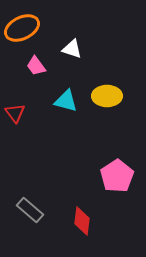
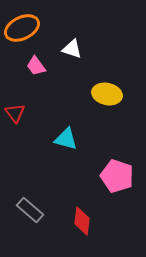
yellow ellipse: moved 2 px up; rotated 12 degrees clockwise
cyan triangle: moved 38 px down
pink pentagon: rotated 20 degrees counterclockwise
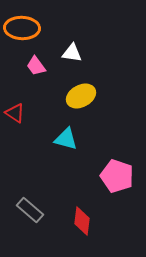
orange ellipse: rotated 28 degrees clockwise
white triangle: moved 4 px down; rotated 10 degrees counterclockwise
yellow ellipse: moved 26 px left, 2 px down; rotated 40 degrees counterclockwise
red triangle: rotated 20 degrees counterclockwise
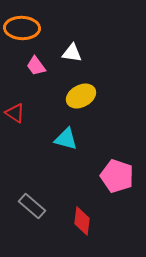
gray rectangle: moved 2 px right, 4 px up
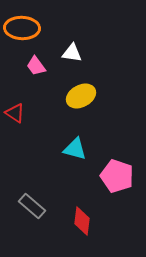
cyan triangle: moved 9 px right, 10 px down
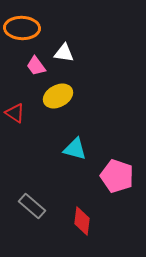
white triangle: moved 8 px left
yellow ellipse: moved 23 px left
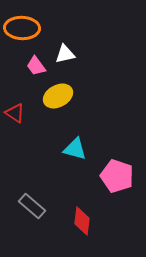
white triangle: moved 1 px right, 1 px down; rotated 20 degrees counterclockwise
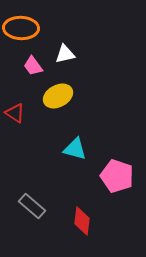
orange ellipse: moved 1 px left
pink trapezoid: moved 3 px left
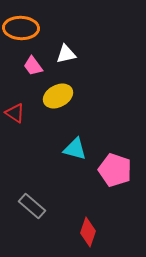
white triangle: moved 1 px right
pink pentagon: moved 2 px left, 6 px up
red diamond: moved 6 px right, 11 px down; rotated 12 degrees clockwise
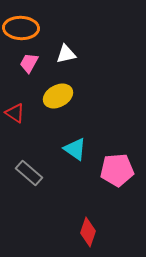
pink trapezoid: moved 4 px left, 3 px up; rotated 65 degrees clockwise
cyan triangle: rotated 20 degrees clockwise
pink pentagon: moved 2 px right; rotated 24 degrees counterclockwise
gray rectangle: moved 3 px left, 33 px up
